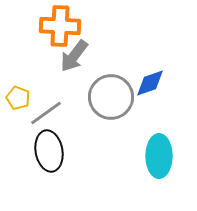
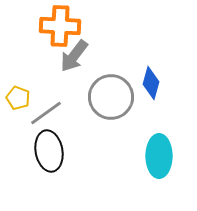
blue diamond: moved 1 px right; rotated 56 degrees counterclockwise
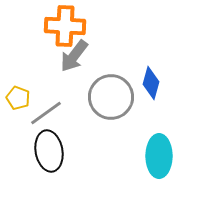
orange cross: moved 5 px right
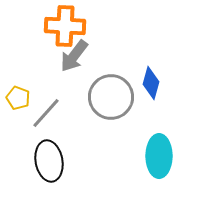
gray line: rotated 12 degrees counterclockwise
black ellipse: moved 10 px down
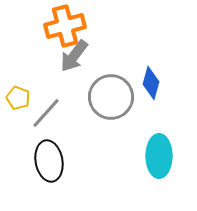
orange cross: rotated 18 degrees counterclockwise
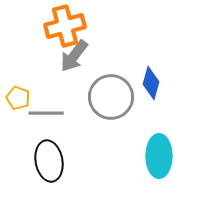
gray line: rotated 48 degrees clockwise
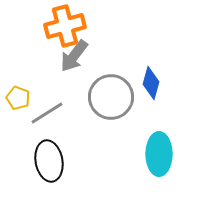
gray line: moved 1 px right; rotated 32 degrees counterclockwise
cyan ellipse: moved 2 px up
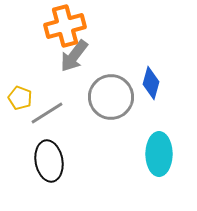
yellow pentagon: moved 2 px right
